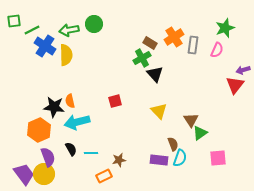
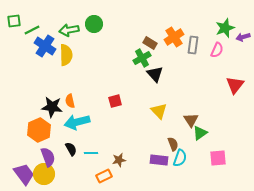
purple arrow: moved 33 px up
black star: moved 2 px left
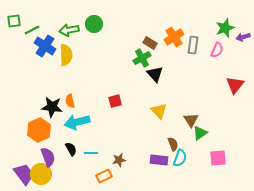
yellow circle: moved 3 px left
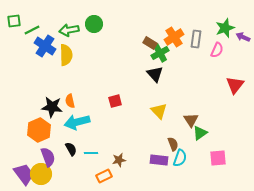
purple arrow: rotated 40 degrees clockwise
gray rectangle: moved 3 px right, 6 px up
green cross: moved 18 px right, 5 px up
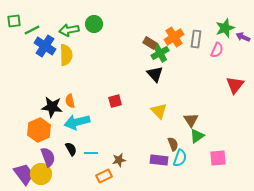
green triangle: moved 3 px left, 3 px down
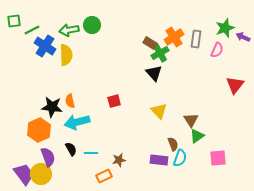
green circle: moved 2 px left, 1 px down
black triangle: moved 1 px left, 1 px up
red square: moved 1 px left
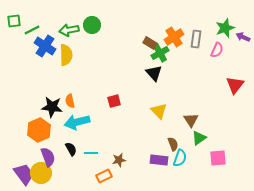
green triangle: moved 2 px right, 2 px down
yellow circle: moved 1 px up
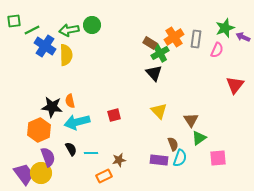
red square: moved 14 px down
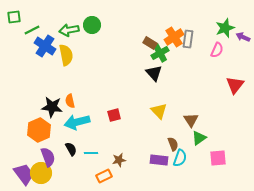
green square: moved 4 px up
gray rectangle: moved 8 px left
yellow semicircle: rotated 10 degrees counterclockwise
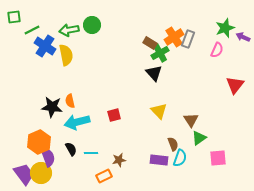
gray rectangle: rotated 12 degrees clockwise
orange hexagon: moved 12 px down
